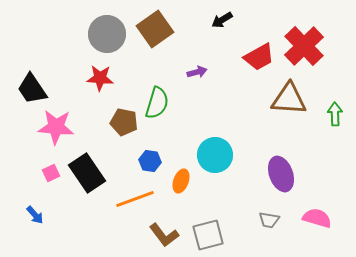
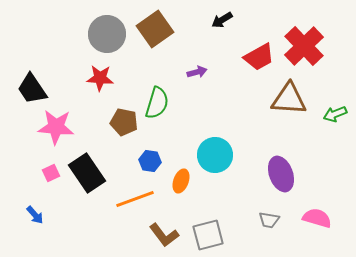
green arrow: rotated 110 degrees counterclockwise
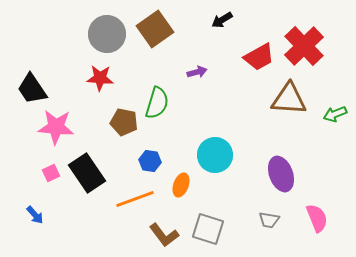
orange ellipse: moved 4 px down
pink semicircle: rotated 52 degrees clockwise
gray square: moved 6 px up; rotated 32 degrees clockwise
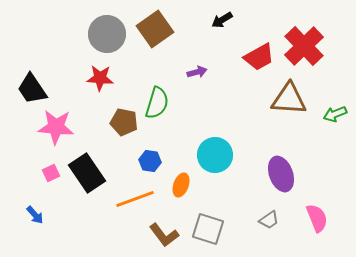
gray trapezoid: rotated 45 degrees counterclockwise
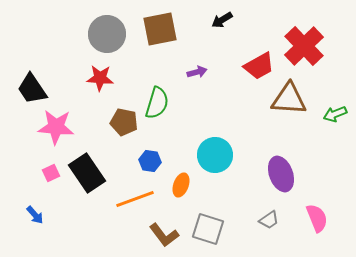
brown square: moved 5 px right; rotated 24 degrees clockwise
red trapezoid: moved 9 px down
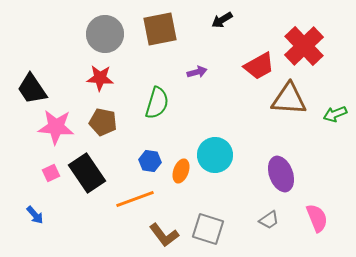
gray circle: moved 2 px left
brown pentagon: moved 21 px left
orange ellipse: moved 14 px up
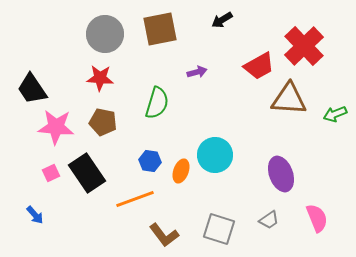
gray square: moved 11 px right
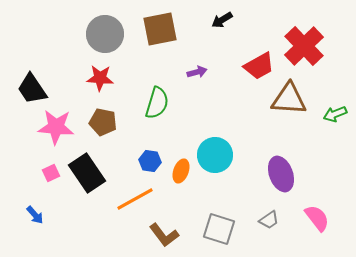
orange line: rotated 9 degrees counterclockwise
pink semicircle: rotated 16 degrees counterclockwise
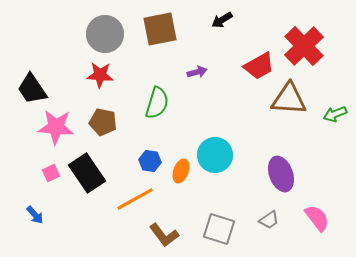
red star: moved 3 px up
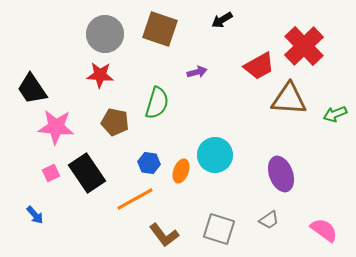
brown square: rotated 30 degrees clockwise
brown pentagon: moved 12 px right
blue hexagon: moved 1 px left, 2 px down
pink semicircle: moved 7 px right, 12 px down; rotated 16 degrees counterclockwise
